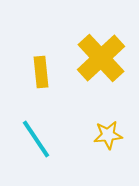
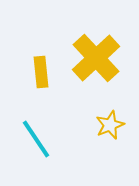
yellow cross: moved 5 px left
yellow star: moved 2 px right, 10 px up; rotated 16 degrees counterclockwise
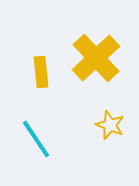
yellow star: rotated 28 degrees counterclockwise
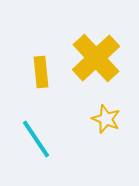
yellow star: moved 4 px left, 6 px up
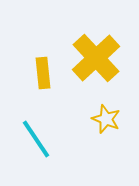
yellow rectangle: moved 2 px right, 1 px down
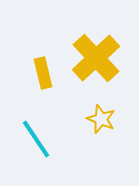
yellow rectangle: rotated 8 degrees counterclockwise
yellow star: moved 5 px left
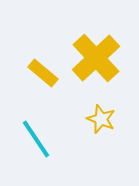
yellow rectangle: rotated 36 degrees counterclockwise
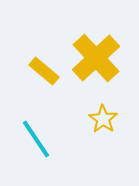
yellow rectangle: moved 1 px right, 2 px up
yellow star: moved 2 px right; rotated 12 degrees clockwise
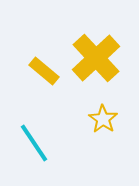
cyan line: moved 2 px left, 4 px down
